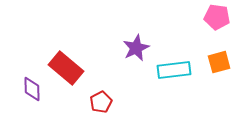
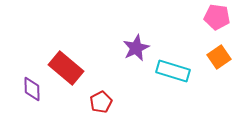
orange square: moved 5 px up; rotated 20 degrees counterclockwise
cyan rectangle: moved 1 px left, 1 px down; rotated 24 degrees clockwise
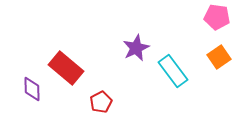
cyan rectangle: rotated 36 degrees clockwise
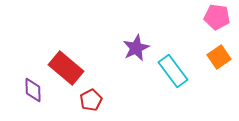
purple diamond: moved 1 px right, 1 px down
red pentagon: moved 10 px left, 2 px up
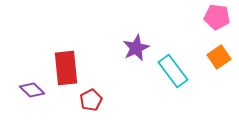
red rectangle: rotated 44 degrees clockwise
purple diamond: moved 1 px left; rotated 45 degrees counterclockwise
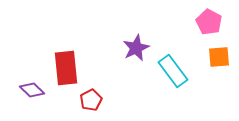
pink pentagon: moved 8 px left, 5 px down; rotated 20 degrees clockwise
orange square: rotated 30 degrees clockwise
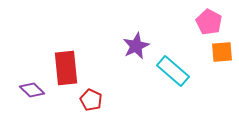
purple star: moved 2 px up
orange square: moved 3 px right, 5 px up
cyan rectangle: rotated 12 degrees counterclockwise
red pentagon: rotated 20 degrees counterclockwise
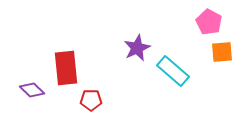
purple star: moved 1 px right, 2 px down
red pentagon: rotated 25 degrees counterclockwise
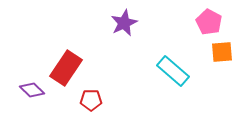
purple star: moved 13 px left, 25 px up
red rectangle: rotated 40 degrees clockwise
